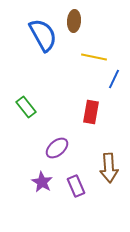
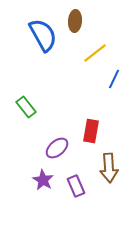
brown ellipse: moved 1 px right
yellow line: moved 1 px right, 4 px up; rotated 50 degrees counterclockwise
red rectangle: moved 19 px down
purple star: moved 1 px right, 2 px up
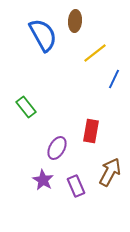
purple ellipse: rotated 20 degrees counterclockwise
brown arrow: moved 1 px right, 4 px down; rotated 148 degrees counterclockwise
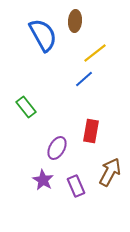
blue line: moved 30 px left; rotated 24 degrees clockwise
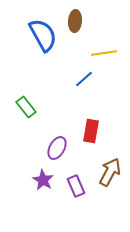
yellow line: moved 9 px right; rotated 30 degrees clockwise
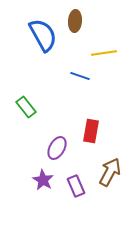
blue line: moved 4 px left, 3 px up; rotated 60 degrees clockwise
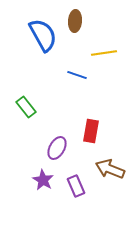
blue line: moved 3 px left, 1 px up
brown arrow: moved 3 px up; rotated 96 degrees counterclockwise
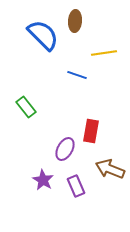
blue semicircle: rotated 16 degrees counterclockwise
purple ellipse: moved 8 px right, 1 px down
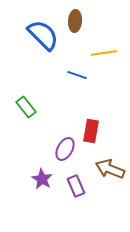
purple star: moved 1 px left, 1 px up
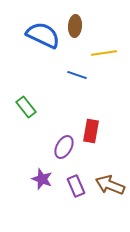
brown ellipse: moved 5 px down
blue semicircle: rotated 20 degrees counterclockwise
purple ellipse: moved 1 px left, 2 px up
brown arrow: moved 16 px down
purple star: rotated 10 degrees counterclockwise
